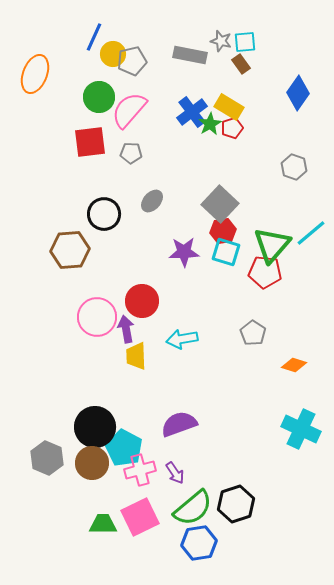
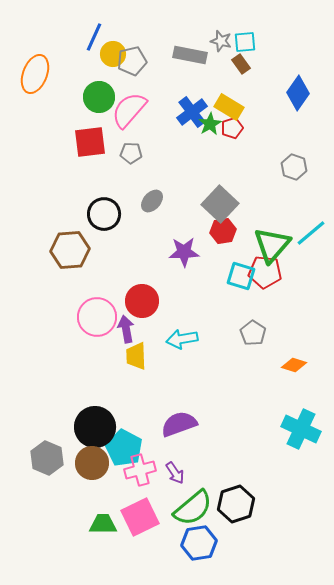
cyan square at (226, 252): moved 15 px right, 24 px down
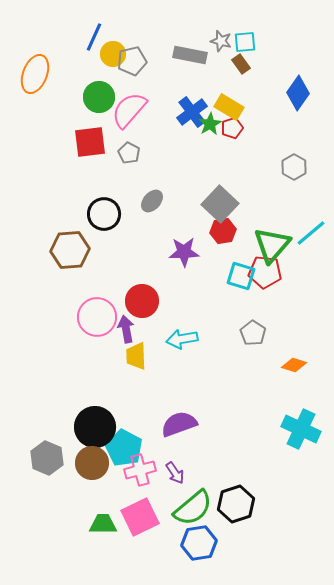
gray pentagon at (131, 153): moved 2 px left; rotated 25 degrees clockwise
gray hexagon at (294, 167): rotated 10 degrees clockwise
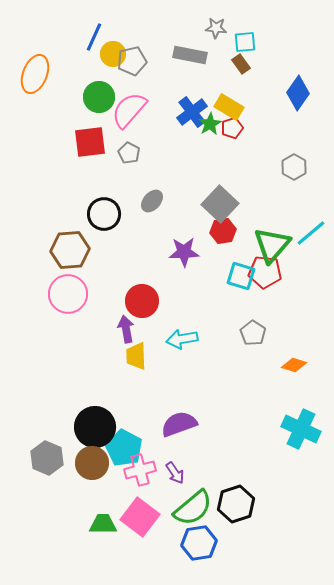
gray star at (221, 41): moved 5 px left, 13 px up; rotated 10 degrees counterclockwise
pink circle at (97, 317): moved 29 px left, 23 px up
pink square at (140, 517): rotated 27 degrees counterclockwise
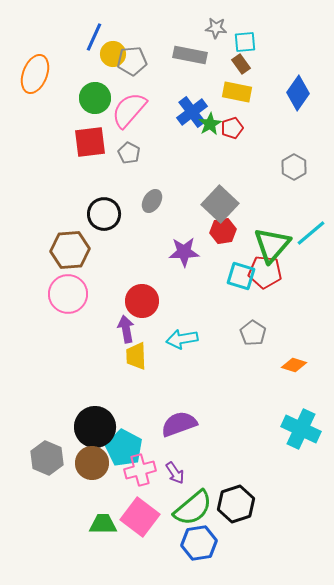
gray pentagon at (132, 61): rotated 8 degrees clockwise
green circle at (99, 97): moved 4 px left, 1 px down
yellow rectangle at (229, 107): moved 8 px right, 15 px up; rotated 20 degrees counterclockwise
gray ellipse at (152, 201): rotated 10 degrees counterclockwise
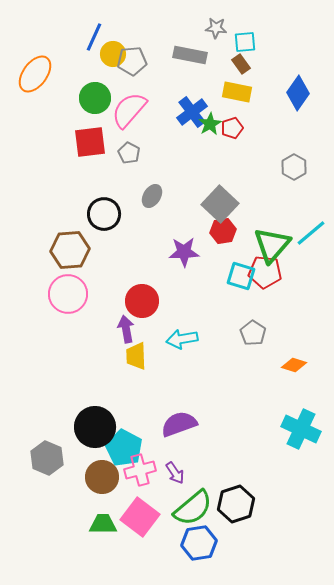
orange ellipse at (35, 74): rotated 15 degrees clockwise
gray ellipse at (152, 201): moved 5 px up
brown circle at (92, 463): moved 10 px right, 14 px down
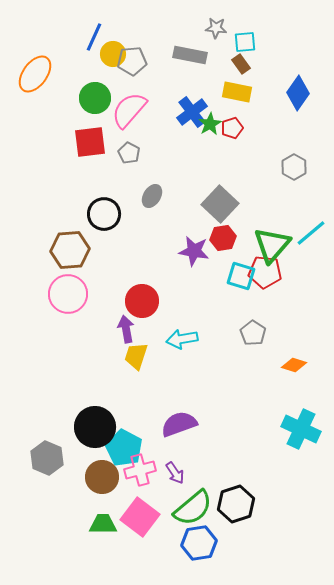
red hexagon at (223, 231): moved 7 px down
purple star at (184, 252): moved 10 px right, 1 px up; rotated 12 degrees clockwise
yellow trapezoid at (136, 356): rotated 20 degrees clockwise
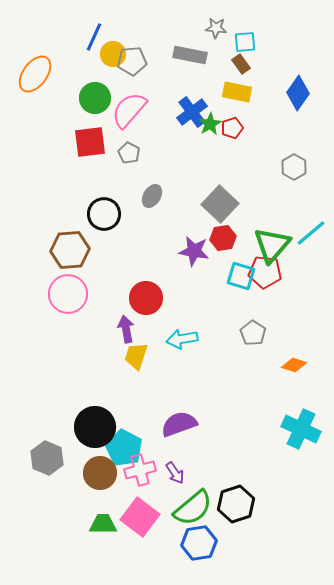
red circle at (142, 301): moved 4 px right, 3 px up
brown circle at (102, 477): moved 2 px left, 4 px up
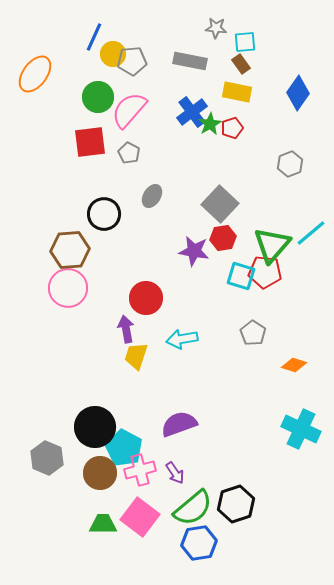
gray rectangle at (190, 55): moved 6 px down
green circle at (95, 98): moved 3 px right, 1 px up
gray hexagon at (294, 167): moved 4 px left, 3 px up; rotated 10 degrees clockwise
pink circle at (68, 294): moved 6 px up
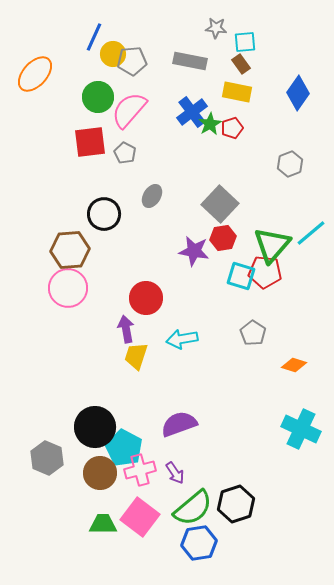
orange ellipse at (35, 74): rotated 6 degrees clockwise
gray pentagon at (129, 153): moved 4 px left
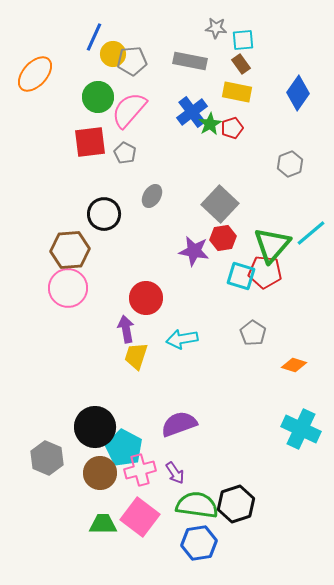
cyan square at (245, 42): moved 2 px left, 2 px up
green semicircle at (193, 508): moved 4 px right, 3 px up; rotated 132 degrees counterclockwise
